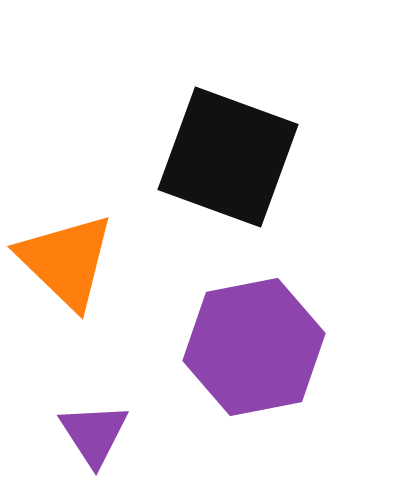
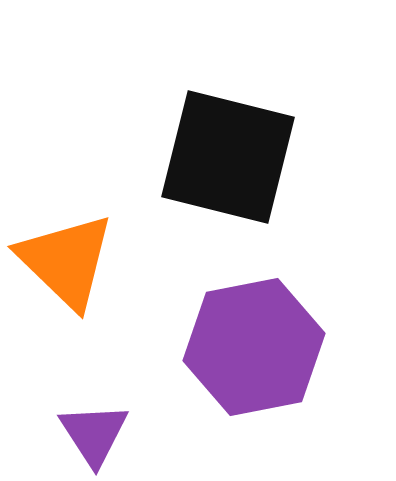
black square: rotated 6 degrees counterclockwise
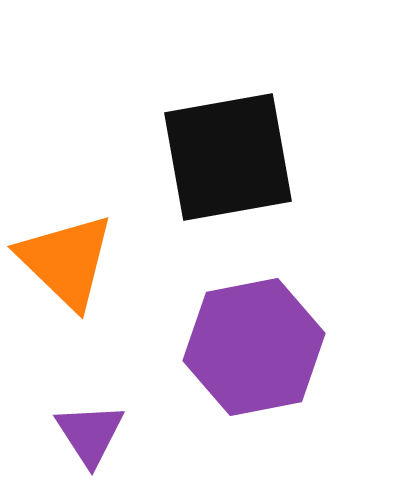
black square: rotated 24 degrees counterclockwise
purple triangle: moved 4 px left
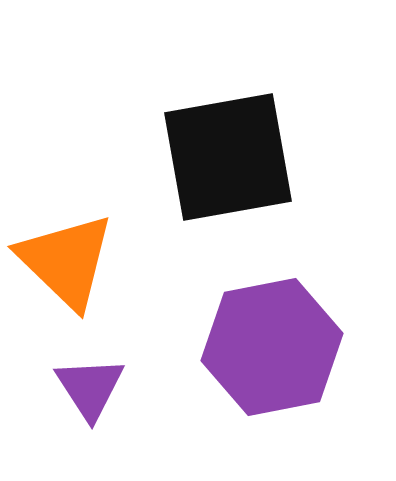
purple hexagon: moved 18 px right
purple triangle: moved 46 px up
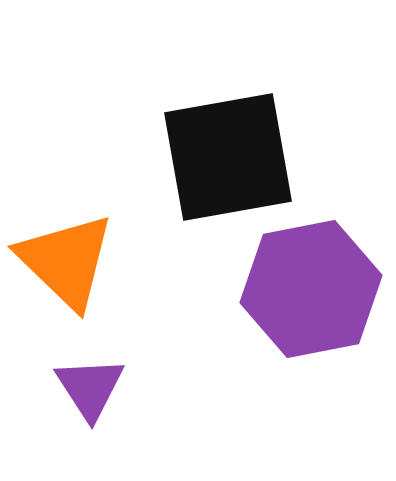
purple hexagon: moved 39 px right, 58 px up
